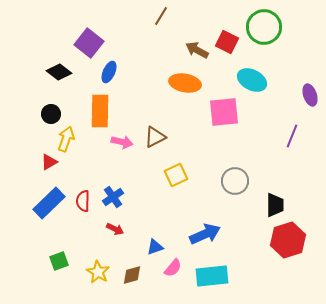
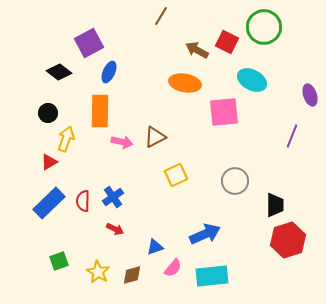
purple square: rotated 24 degrees clockwise
black circle: moved 3 px left, 1 px up
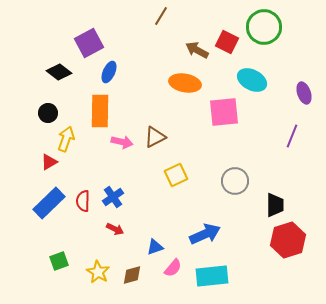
purple ellipse: moved 6 px left, 2 px up
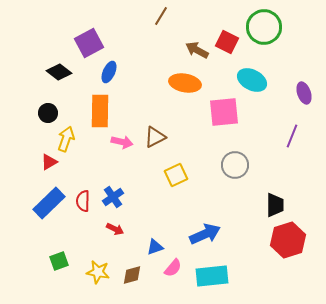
gray circle: moved 16 px up
yellow star: rotated 20 degrees counterclockwise
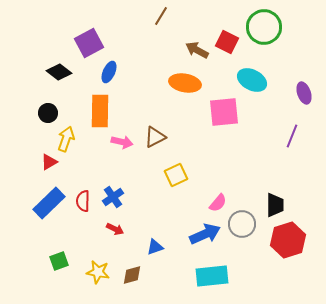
gray circle: moved 7 px right, 59 px down
pink semicircle: moved 45 px right, 65 px up
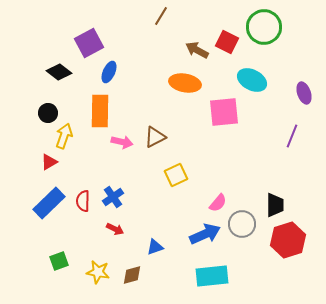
yellow arrow: moved 2 px left, 3 px up
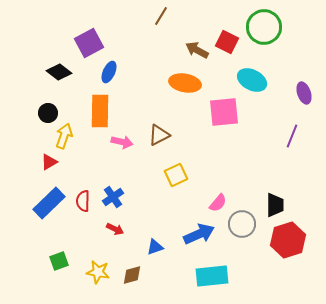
brown triangle: moved 4 px right, 2 px up
blue arrow: moved 6 px left
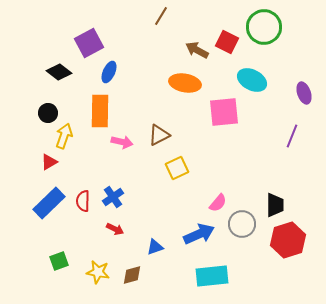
yellow square: moved 1 px right, 7 px up
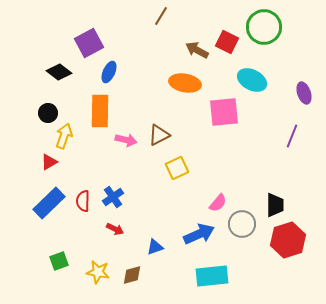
pink arrow: moved 4 px right, 2 px up
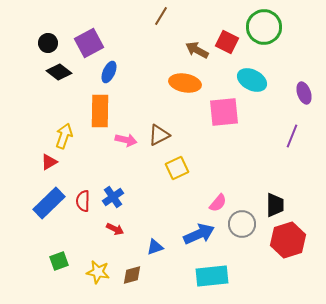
black circle: moved 70 px up
